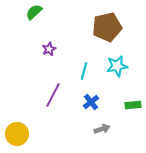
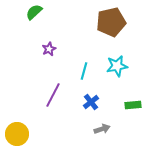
brown pentagon: moved 4 px right, 5 px up
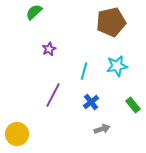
green rectangle: rotated 56 degrees clockwise
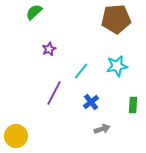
brown pentagon: moved 5 px right, 3 px up; rotated 8 degrees clockwise
cyan line: moved 3 px left; rotated 24 degrees clockwise
purple line: moved 1 px right, 2 px up
green rectangle: rotated 42 degrees clockwise
yellow circle: moved 1 px left, 2 px down
